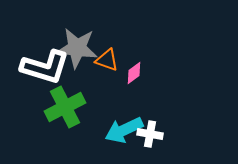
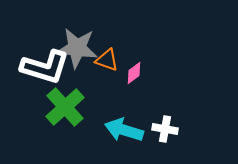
green cross: rotated 15 degrees counterclockwise
cyan arrow: rotated 42 degrees clockwise
white cross: moved 15 px right, 5 px up
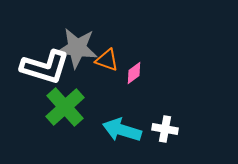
cyan arrow: moved 2 px left
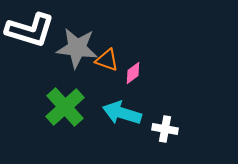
white L-shape: moved 15 px left, 37 px up
pink diamond: moved 1 px left
cyan arrow: moved 17 px up
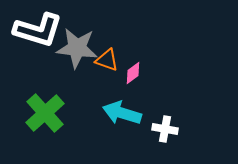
white L-shape: moved 8 px right
green cross: moved 20 px left, 6 px down
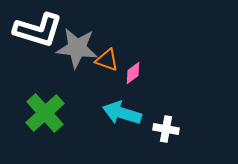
white cross: moved 1 px right
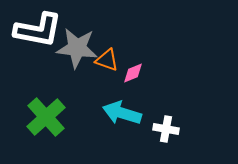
white L-shape: rotated 6 degrees counterclockwise
pink diamond: rotated 15 degrees clockwise
green cross: moved 1 px right, 4 px down
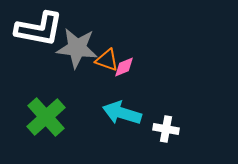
white L-shape: moved 1 px right, 1 px up
pink diamond: moved 9 px left, 6 px up
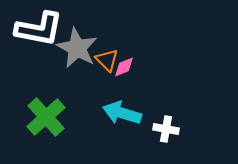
gray star: rotated 21 degrees clockwise
orange triangle: rotated 25 degrees clockwise
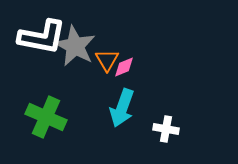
white L-shape: moved 3 px right, 8 px down
gray star: moved 2 px left, 2 px up
orange triangle: rotated 15 degrees clockwise
cyan arrow: moved 5 px up; rotated 87 degrees counterclockwise
green cross: rotated 24 degrees counterclockwise
